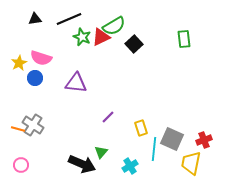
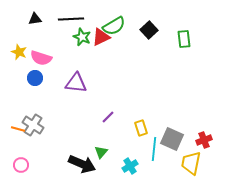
black line: moved 2 px right; rotated 20 degrees clockwise
black square: moved 15 px right, 14 px up
yellow star: moved 11 px up; rotated 21 degrees counterclockwise
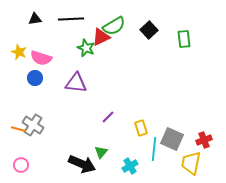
green star: moved 4 px right, 11 px down
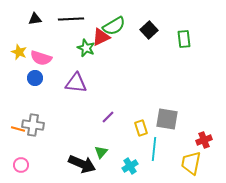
gray cross: rotated 25 degrees counterclockwise
gray square: moved 5 px left, 20 px up; rotated 15 degrees counterclockwise
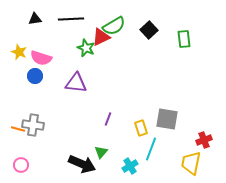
blue circle: moved 2 px up
purple line: moved 2 px down; rotated 24 degrees counterclockwise
cyan line: moved 3 px left; rotated 15 degrees clockwise
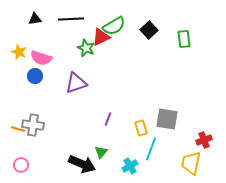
purple triangle: rotated 25 degrees counterclockwise
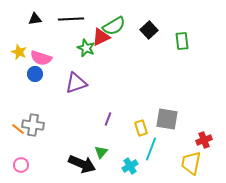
green rectangle: moved 2 px left, 2 px down
blue circle: moved 2 px up
orange line: rotated 24 degrees clockwise
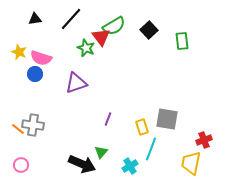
black line: rotated 45 degrees counterclockwise
red triangle: rotated 42 degrees counterclockwise
yellow rectangle: moved 1 px right, 1 px up
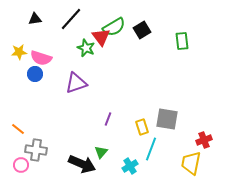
green semicircle: moved 1 px down
black square: moved 7 px left; rotated 12 degrees clockwise
yellow star: rotated 28 degrees counterclockwise
gray cross: moved 3 px right, 25 px down
